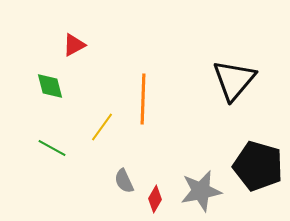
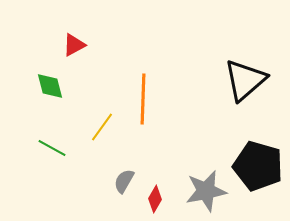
black triangle: moved 11 px right; rotated 9 degrees clockwise
gray semicircle: rotated 55 degrees clockwise
gray star: moved 5 px right
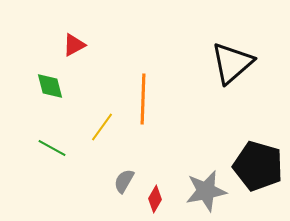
black triangle: moved 13 px left, 17 px up
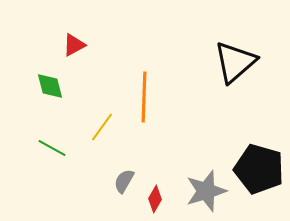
black triangle: moved 3 px right, 1 px up
orange line: moved 1 px right, 2 px up
black pentagon: moved 1 px right, 3 px down
gray star: rotated 6 degrees counterclockwise
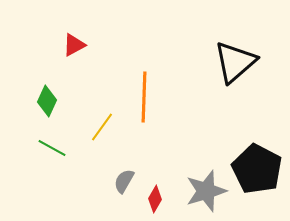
green diamond: moved 3 px left, 15 px down; rotated 40 degrees clockwise
black pentagon: moved 2 px left; rotated 12 degrees clockwise
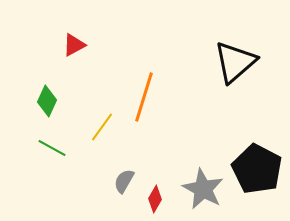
orange line: rotated 15 degrees clockwise
gray star: moved 3 px left, 2 px up; rotated 27 degrees counterclockwise
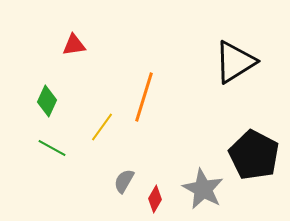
red triangle: rotated 20 degrees clockwise
black triangle: rotated 9 degrees clockwise
black pentagon: moved 3 px left, 14 px up
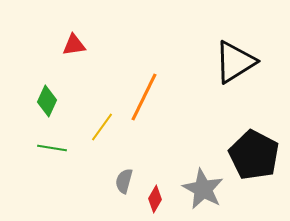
orange line: rotated 9 degrees clockwise
green line: rotated 20 degrees counterclockwise
gray semicircle: rotated 15 degrees counterclockwise
